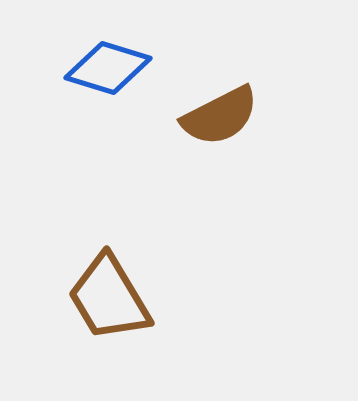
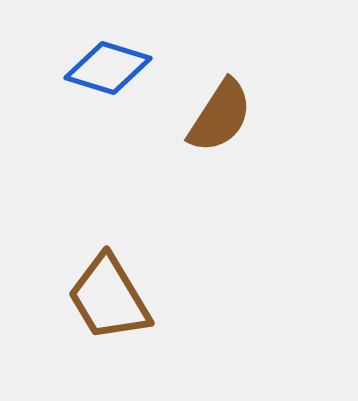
brown semicircle: rotated 30 degrees counterclockwise
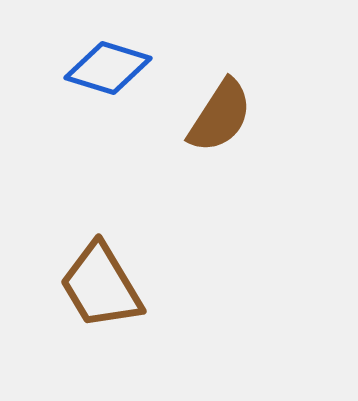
brown trapezoid: moved 8 px left, 12 px up
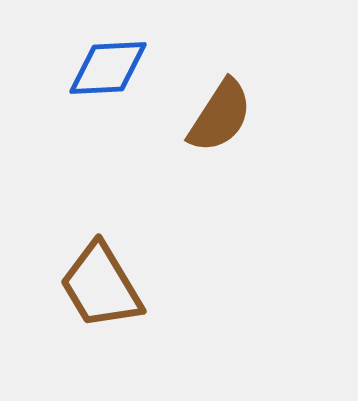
blue diamond: rotated 20 degrees counterclockwise
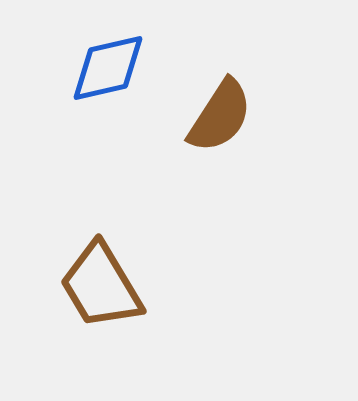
blue diamond: rotated 10 degrees counterclockwise
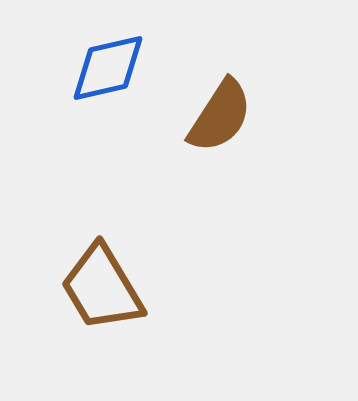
brown trapezoid: moved 1 px right, 2 px down
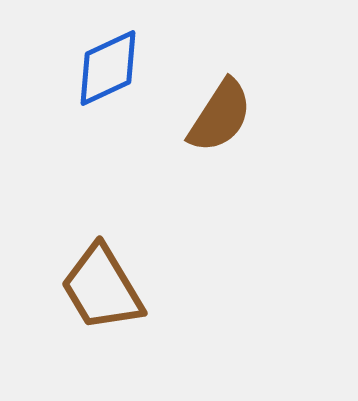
blue diamond: rotated 12 degrees counterclockwise
